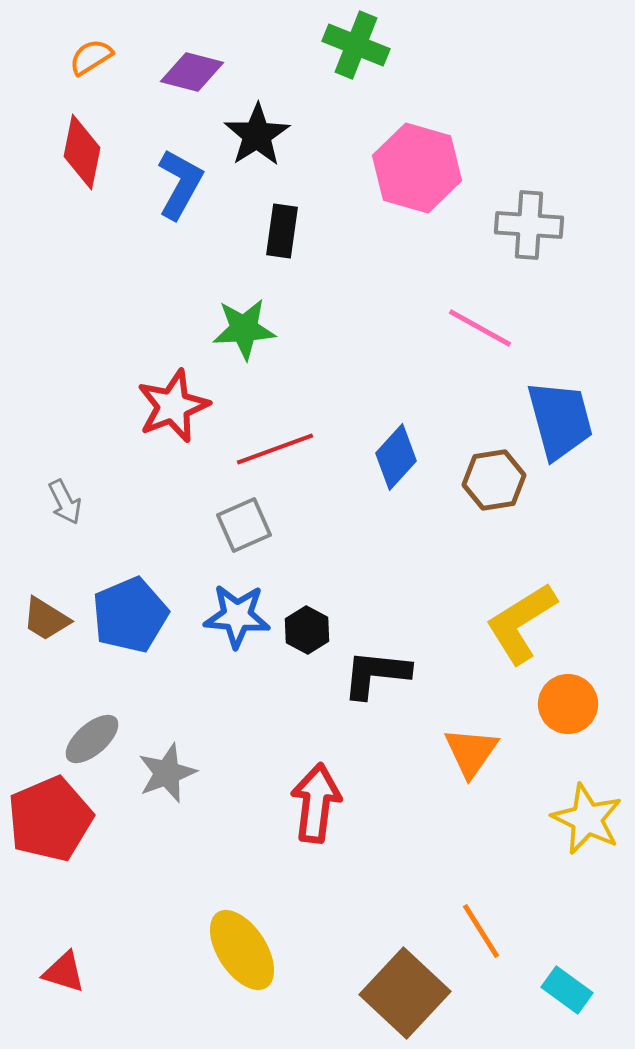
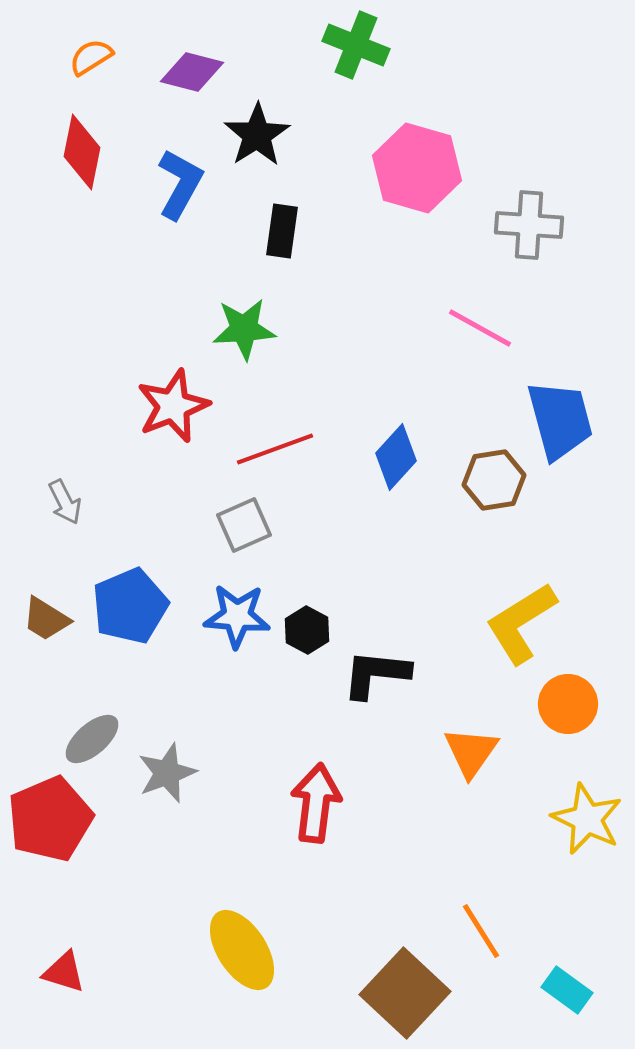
blue pentagon: moved 9 px up
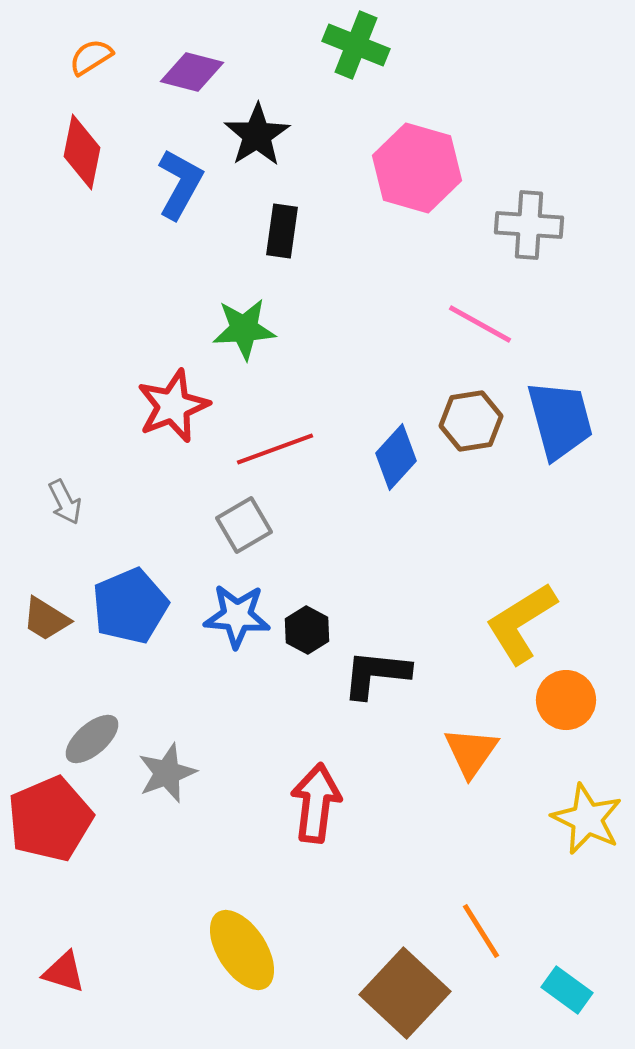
pink line: moved 4 px up
brown hexagon: moved 23 px left, 59 px up
gray square: rotated 6 degrees counterclockwise
orange circle: moved 2 px left, 4 px up
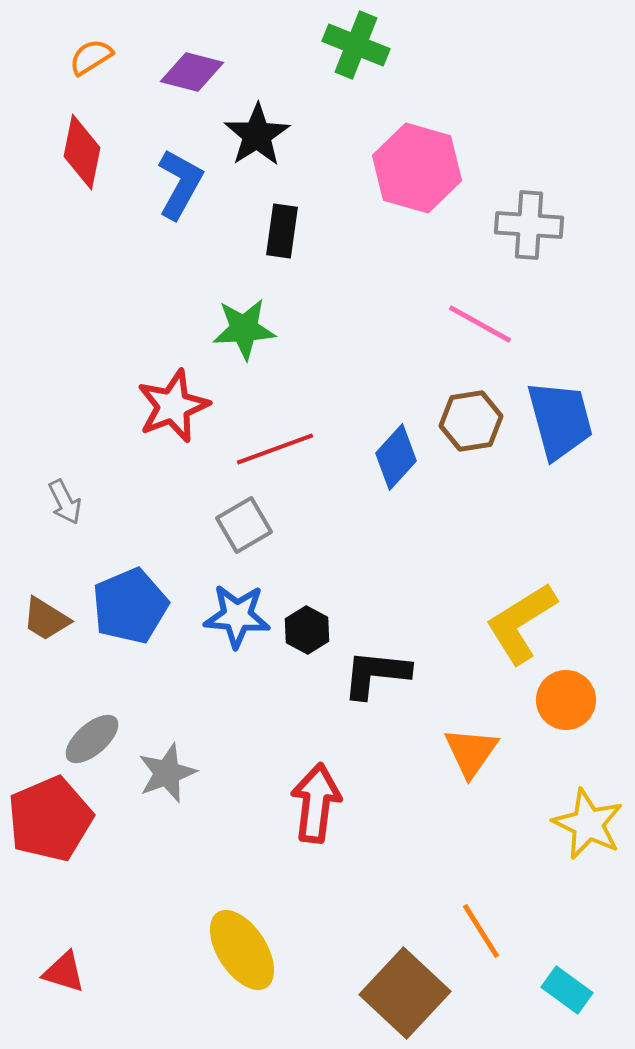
yellow star: moved 1 px right, 5 px down
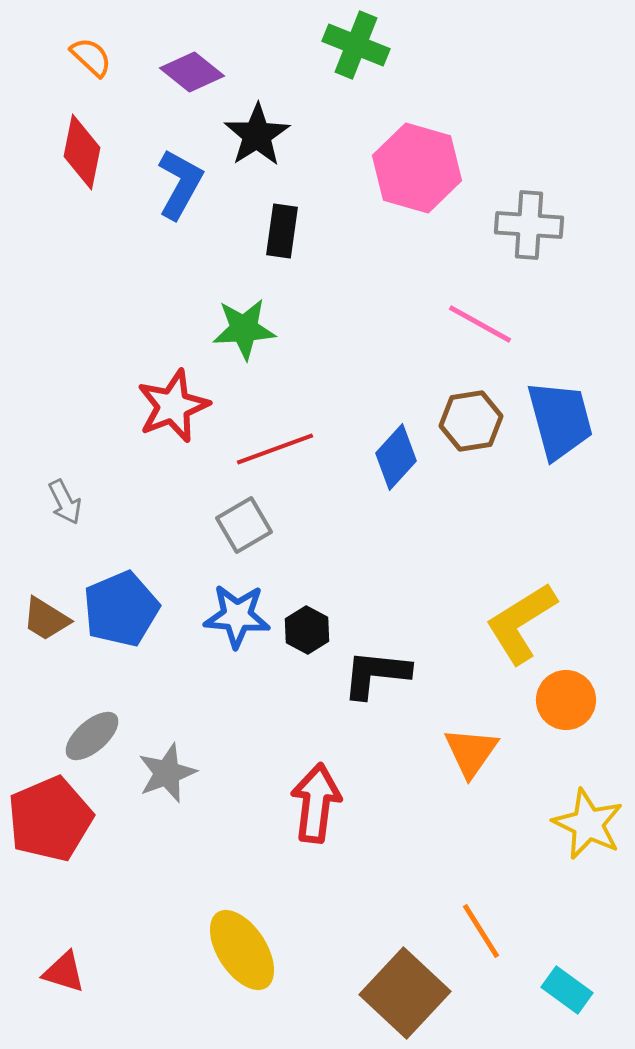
orange semicircle: rotated 75 degrees clockwise
purple diamond: rotated 24 degrees clockwise
blue pentagon: moved 9 px left, 3 px down
gray ellipse: moved 3 px up
